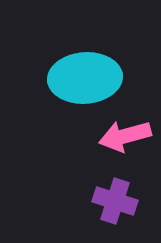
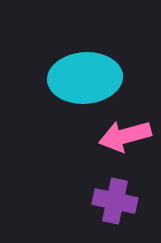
purple cross: rotated 6 degrees counterclockwise
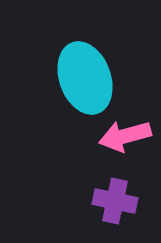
cyan ellipse: rotated 74 degrees clockwise
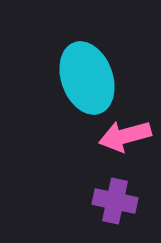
cyan ellipse: moved 2 px right
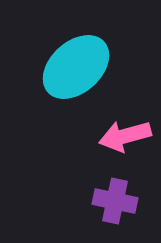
cyan ellipse: moved 11 px left, 11 px up; rotated 68 degrees clockwise
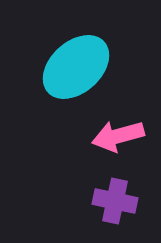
pink arrow: moved 7 px left
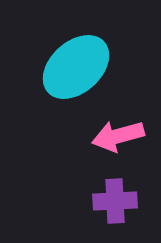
purple cross: rotated 15 degrees counterclockwise
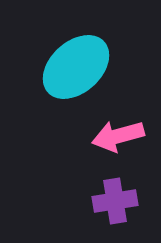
purple cross: rotated 6 degrees counterclockwise
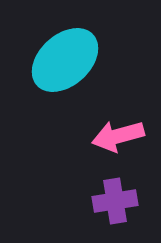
cyan ellipse: moved 11 px left, 7 px up
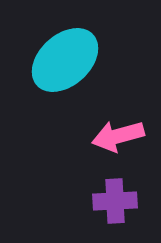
purple cross: rotated 6 degrees clockwise
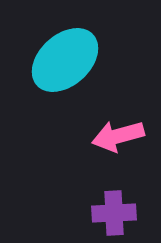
purple cross: moved 1 px left, 12 px down
